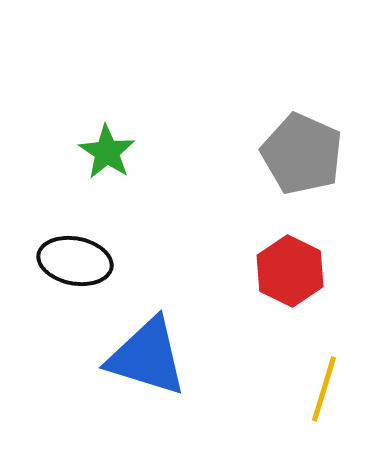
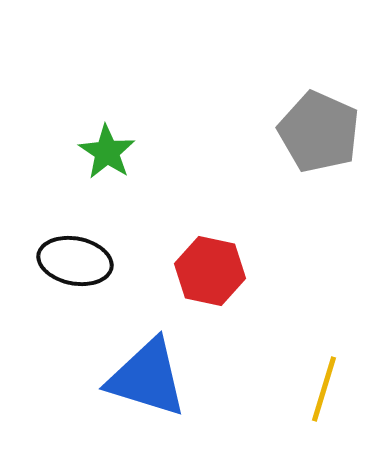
gray pentagon: moved 17 px right, 22 px up
red hexagon: moved 80 px left; rotated 14 degrees counterclockwise
blue triangle: moved 21 px down
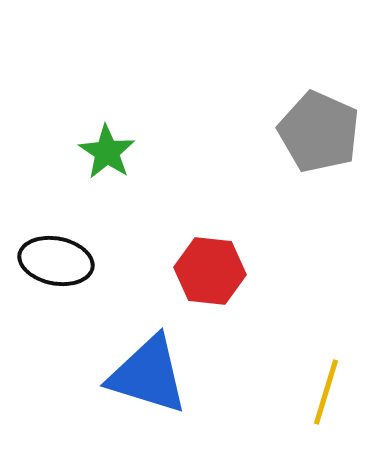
black ellipse: moved 19 px left
red hexagon: rotated 6 degrees counterclockwise
blue triangle: moved 1 px right, 3 px up
yellow line: moved 2 px right, 3 px down
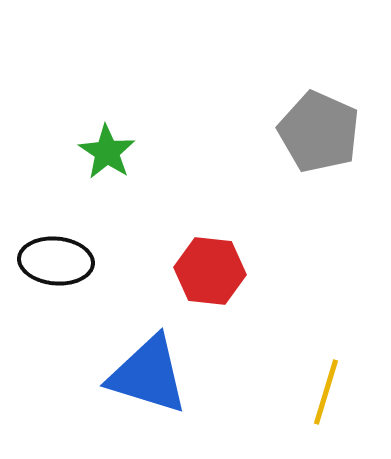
black ellipse: rotated 6 degrees counterclockwise
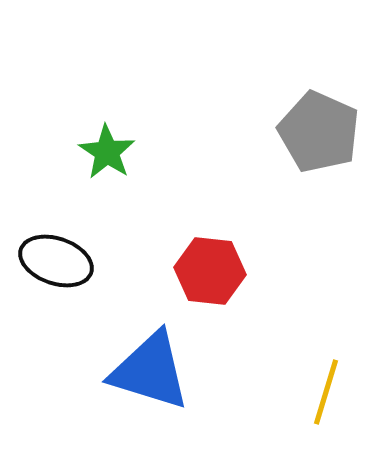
black ellipse: rotated 14 degrees clockwise
blue triangle: moved 2 px right, 4 px up
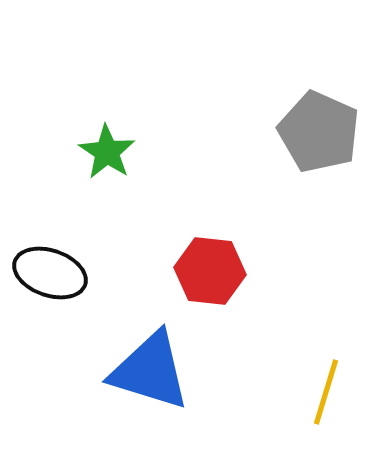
black ellipse: moved 6 px left, 12 px down
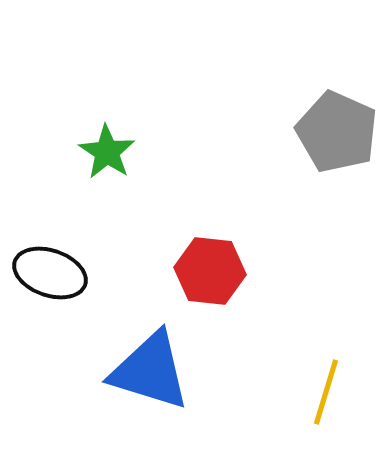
gray pentagon: moved 18 px right
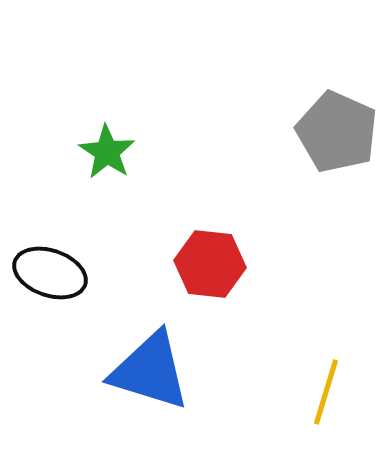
red hexagon: moved 7 px up
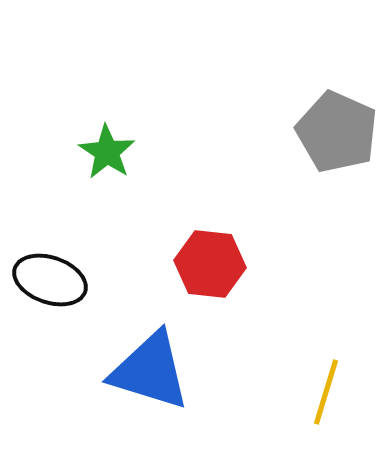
black ellipse: moved 7 px down
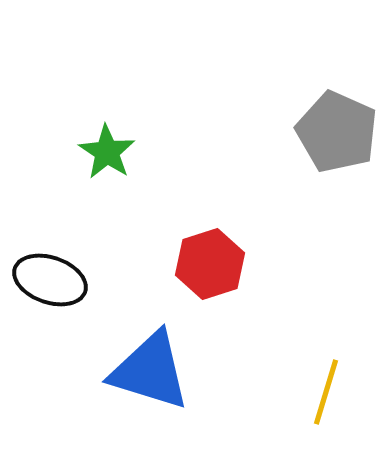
red hexagon: rotated 24 degrees counterclockwise
